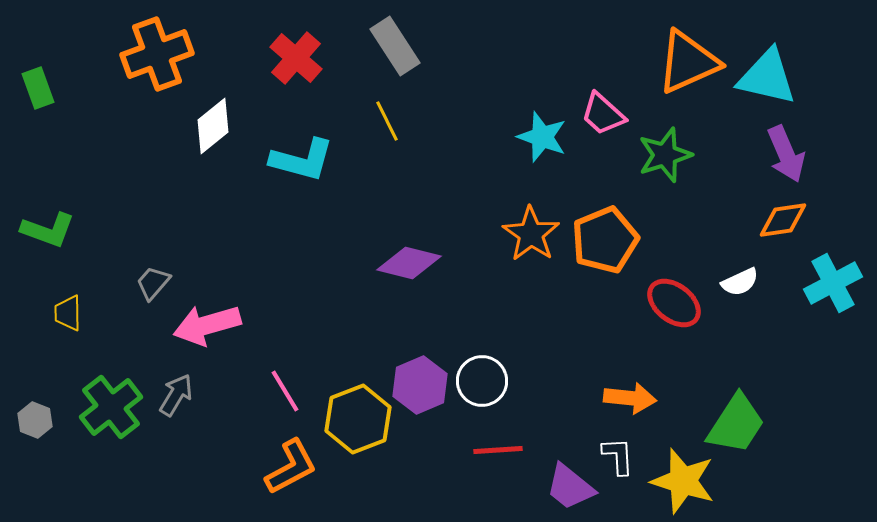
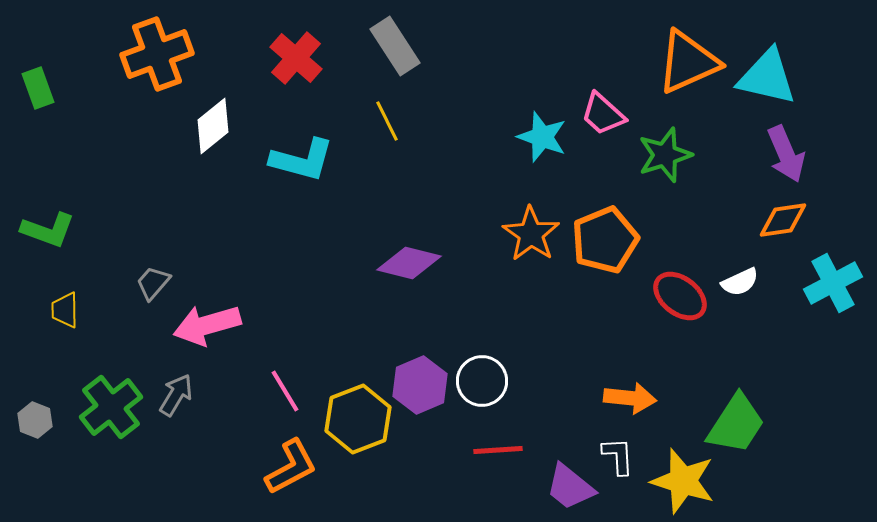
red ellipse: moved 6 px right, 7 px up
yellow trapezoid: moved 3 px left, 3 px up
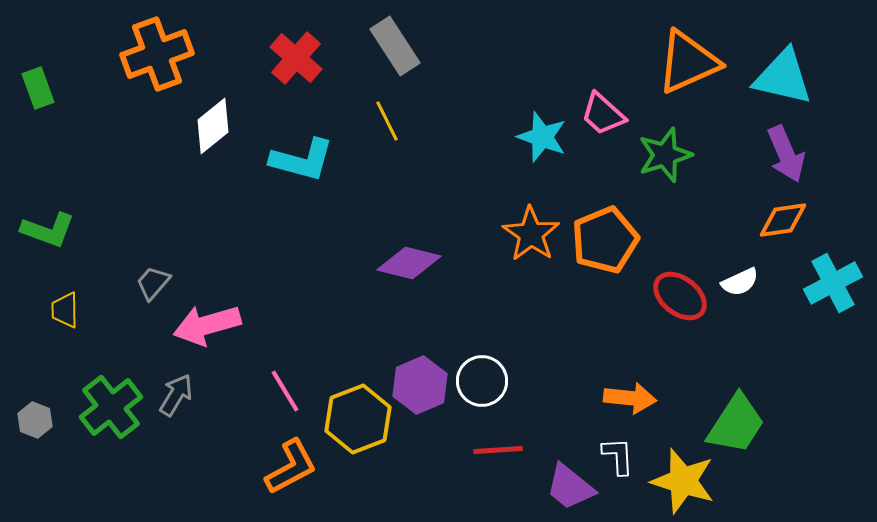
cyan triangle: moved 16 px right
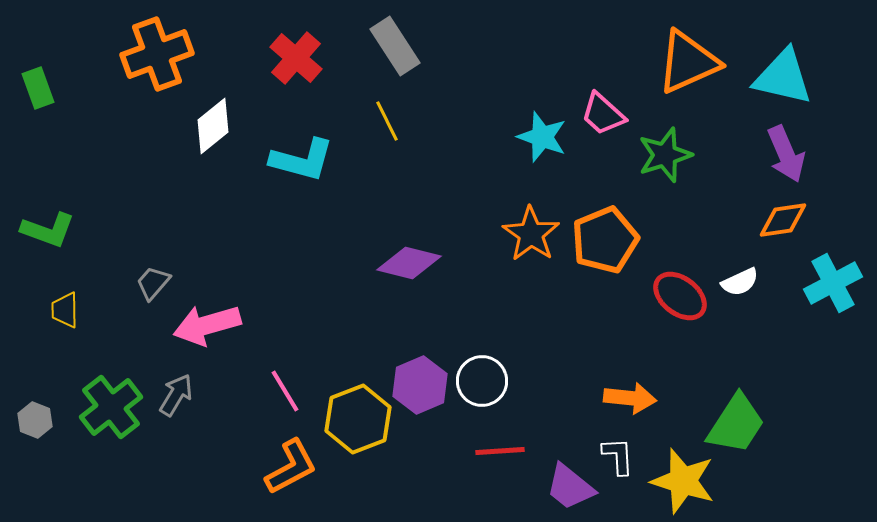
red line: moved 2 px right, 1 px down
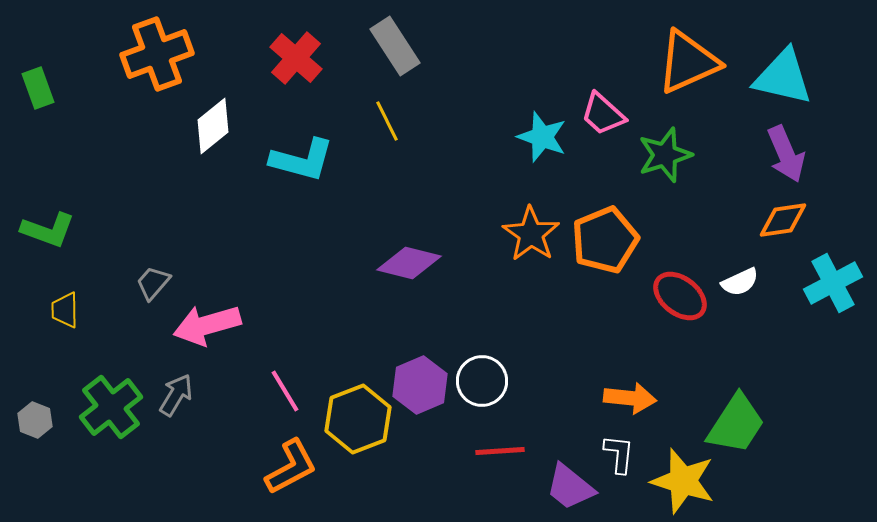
white L-shape: moved 1 px right, 2 px up; rotated 9 degrees clockwise
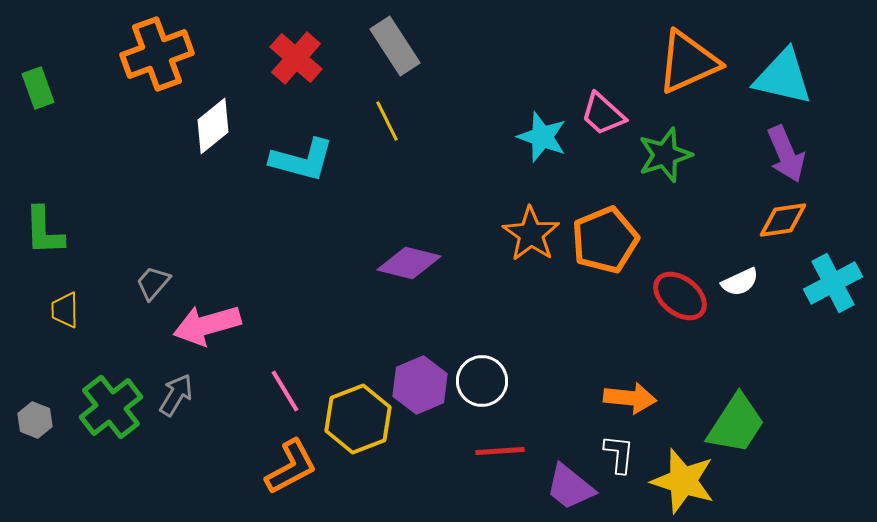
green L-shape: moved 4 px left, 1 px down; rotated 68 degrees clockwise
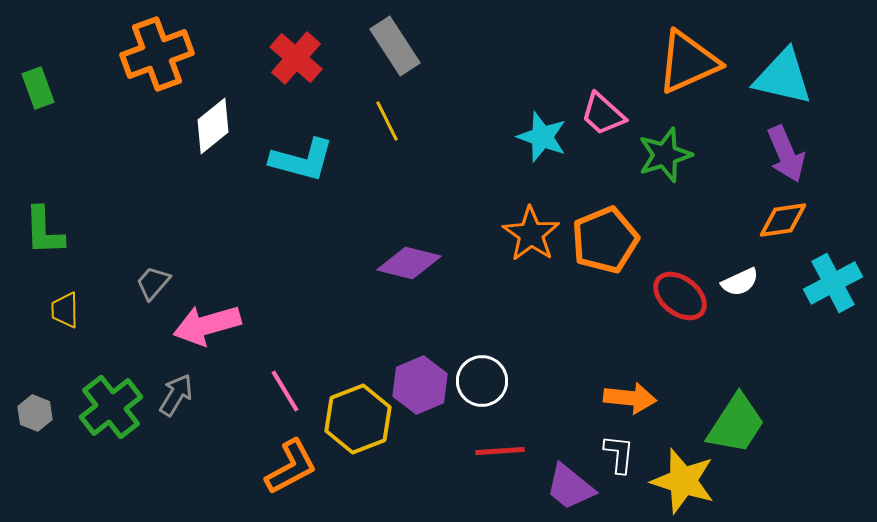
gray hexagon: moved 7 px up
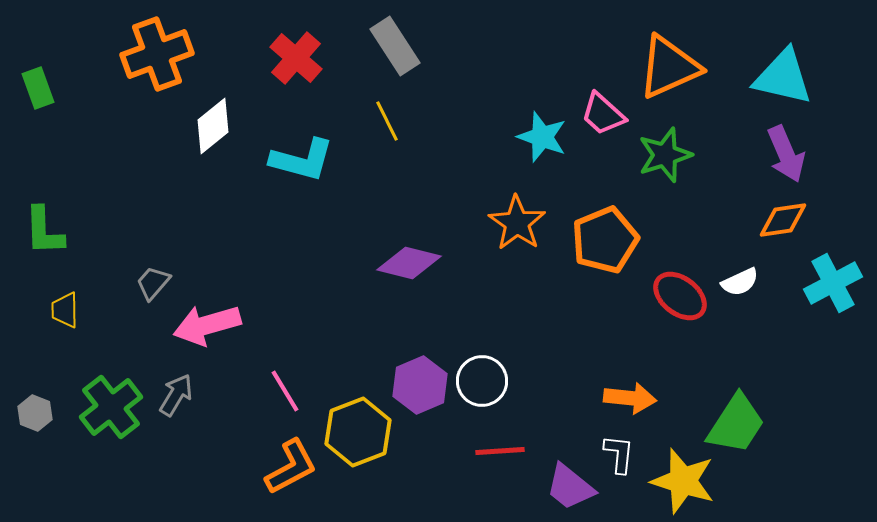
orange triangle: moved 19 px left, 5 px down
orange star: moved 14 px left, 11 px up
yellow hexagon: moved 13 px down
